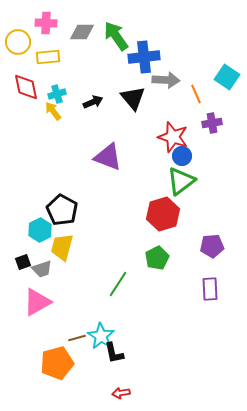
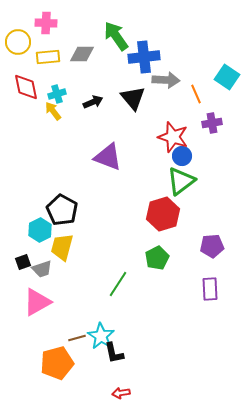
gray diamond: moved 22 px down
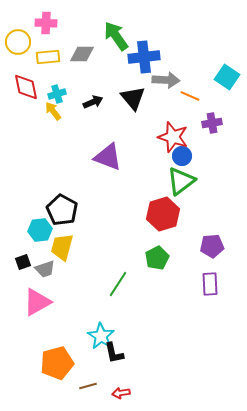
orange line: moved 6 px left, 2 px down; rotated 42 degrees counterclockwise
cyan hexagon: rotated 20 degrees clockwise
gray trapezoid: moved 3 px right
purple rectangle: moved 5 px up
brown line: moved 11 px right, 48 px down
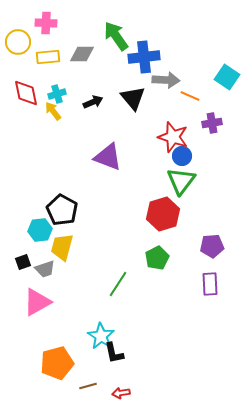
red diamond: moved 6 px down
green triangle: rotated 16 degrees counterclockwise
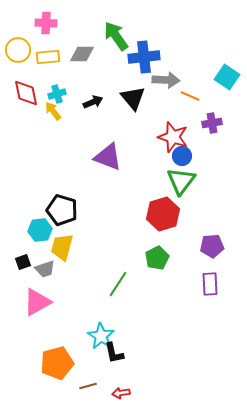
yellow circle: moved 8 px down
black pentagon: rotated 12 degrees counterclockwise
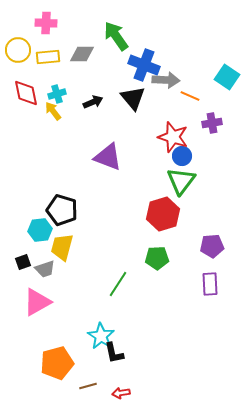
blue cross: moved 8 px down; rotated 28 degrees clockwise
green pentagon: rotated 25 degrees clockwise
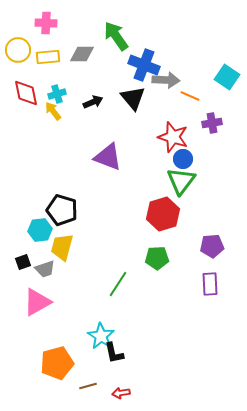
blue circle: moved 1 px right, 3 px down
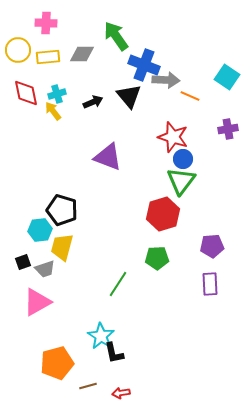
black triangle: moved 4 px left, 2 px up
purple cross: moved 16 px right, 6 px down
